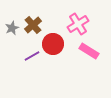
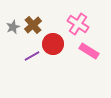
pink cross: rotated 25 degrees counterclockwise
gray star: moved 1 px right, 1 px up
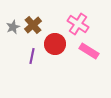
red circle: moved 2 px right
purple line: rotated 49 degrees counterclockwise
